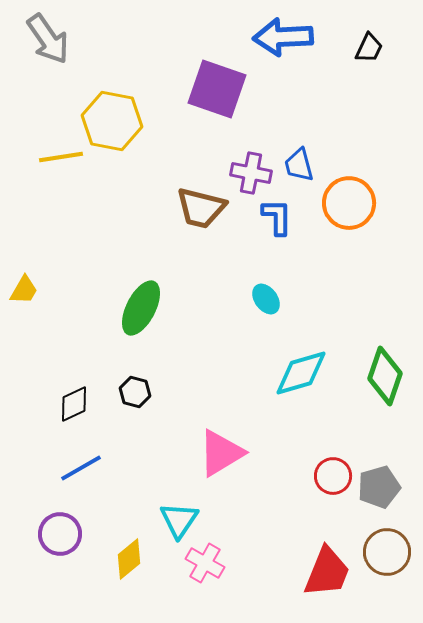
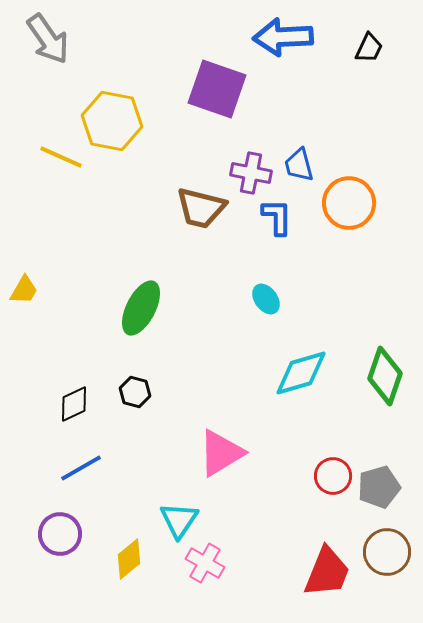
yellow line: rotated 33 degrees clockwise
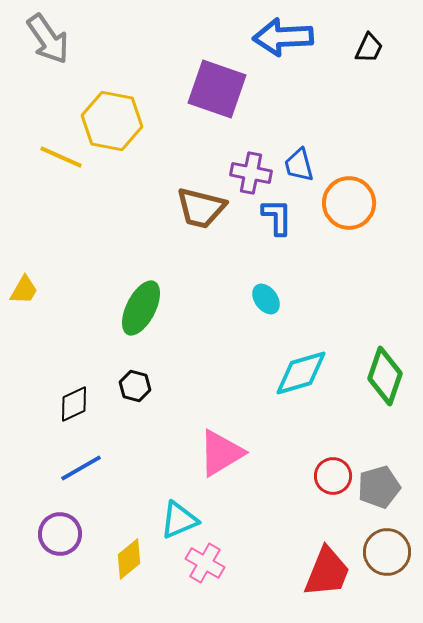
black hexagon: moved 6 px up
cyan triangle: rotated 33 degrees clockwise
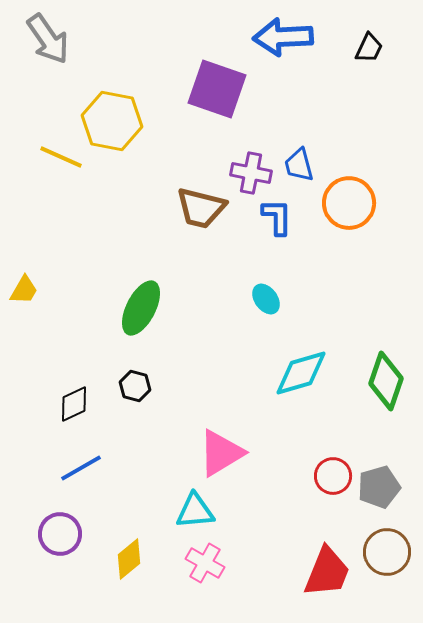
green diamond: moved 1 px right, 5 px down
cyan triangle: moved 16 px right, 9 px up; rotated 18 degrees clockwise
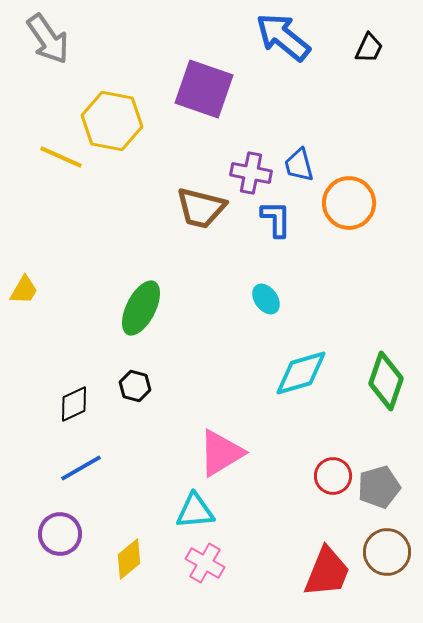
blue arrow: rotated 42 degrees clockwise
purple square: moved 13 px left
blue L-shape: moved 1 px left, 2 px down
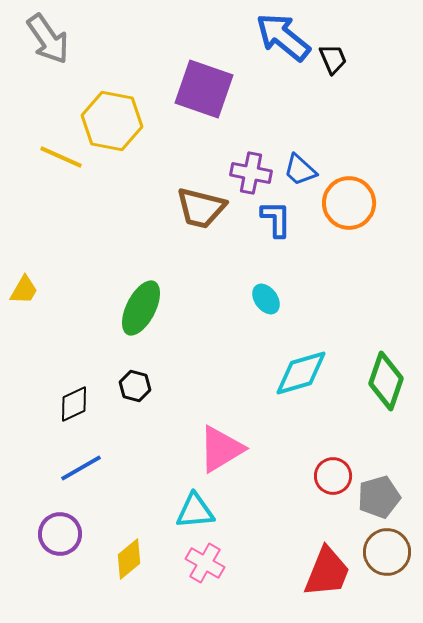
black trapezoid: moved 36 px left, 11 px down; rotated 48 degrees counterclockwise
blue trapezoid: moved 1 px right, 5 px down; rotated 33 degrees counterclockwise
pink triangle: moved 4 px up
gray pentagon: moved 10 px down
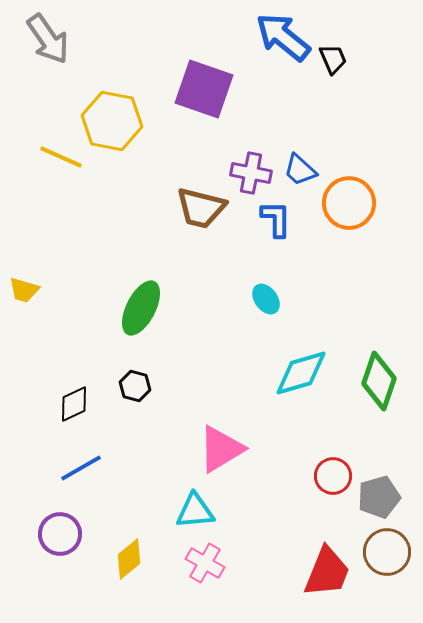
yellow trapezoid: rotated 76 degrees clockwise
green diamond: moved 7 px left
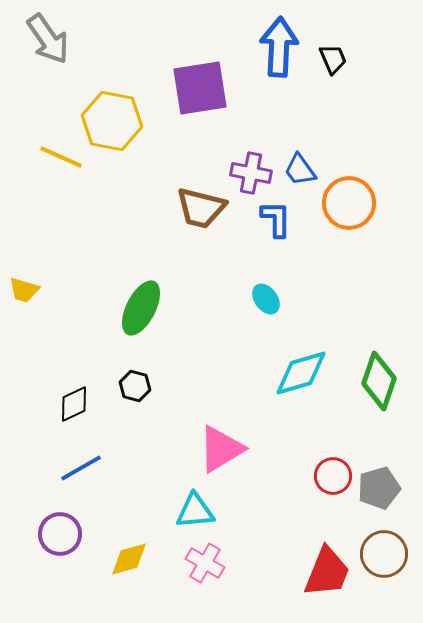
blue arrow: moved 4 px left, 10 px down; rotated 54 degrees clockwise
purple square: moved 4 px left, 1 px up; rotated 28 degrees counterclockwise
blue trapezoid: rotated 12 degrees clockwise
gray pentagon: moved 9 px up
brown circle: moved 3 px left, 2 px down
yellow diamond: rotated 24 degrees clockwise
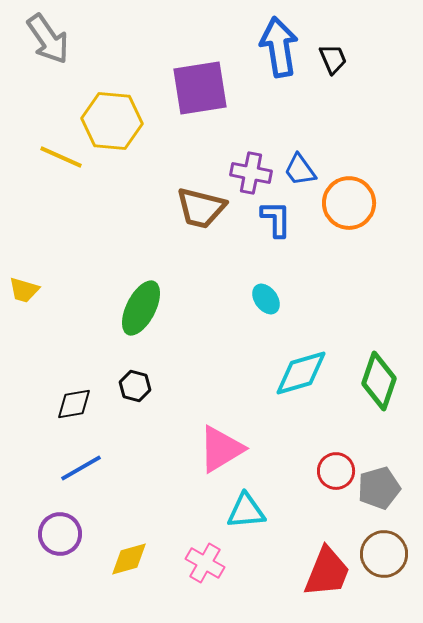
blue arrow: rotated 12 degrees counterclockwise
yellow hexagon: rotated 6 degrees counterclockwise
black diamond: rotated 15 degrees clockwise
red circle: moved 3 px right, 5 px up
cyan triangle: moved 51 px right
